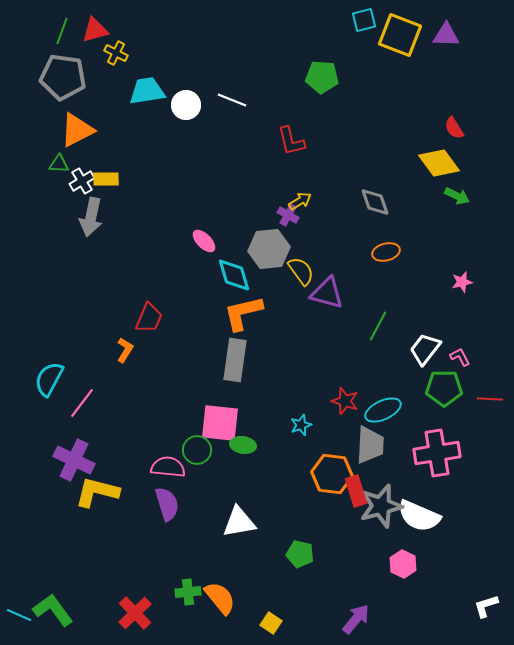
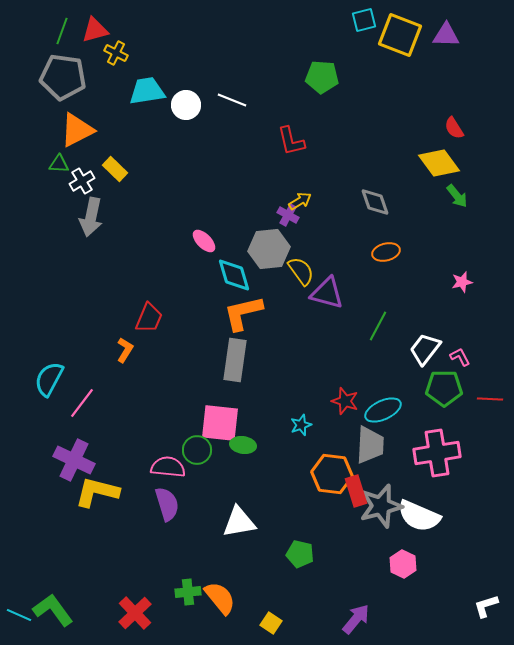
yellow rectangle at (106, 179): moved 9 px right, 10 px up; rotated 45 degrees clockwise
green arrow at (457, 196): rotated 25 degrees clockwise
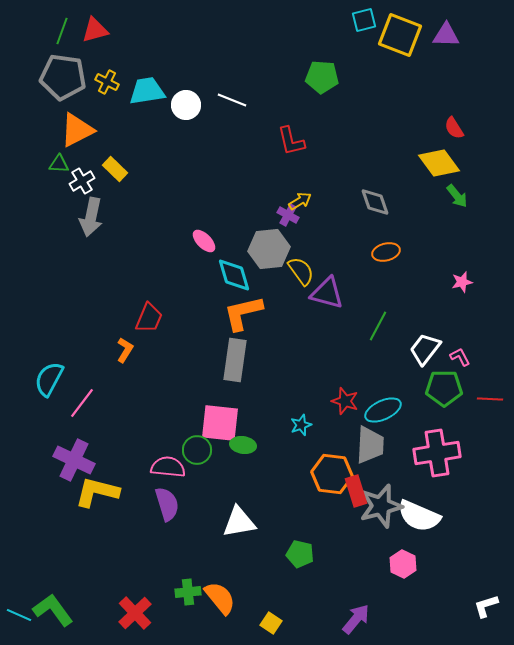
yellow cross at (116, 53): moved 9 px left, 29 px down
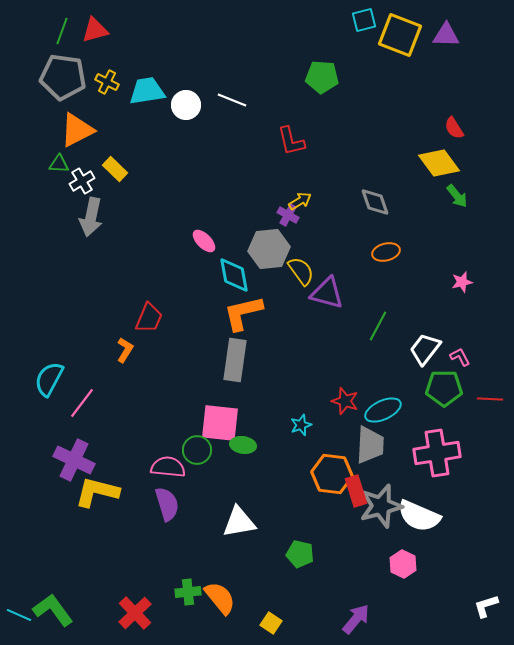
cyan diamond at (234, 275): rotated 6 degrees clockwise
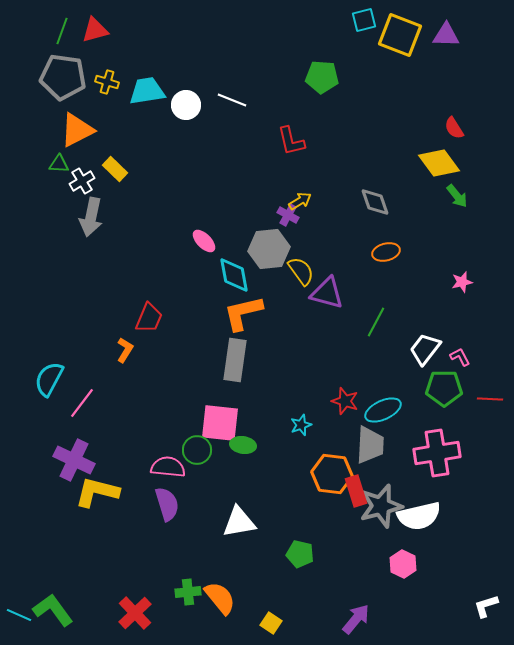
yellow cross at (107, 82): rotated 10 degrees counterclockwise
green line at (378, 326): moved 2 px left, 4 px up
white semicircle at (419, 516): rotated 36 degrees counterclockwise
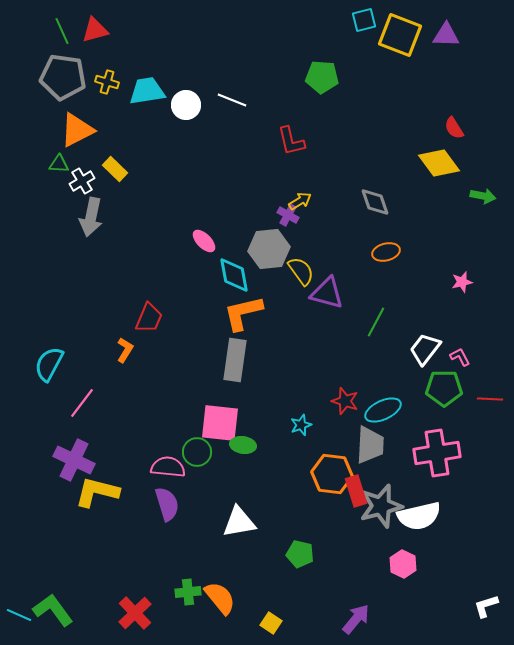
green line at (62, 31): rotated 44 degrees counterclockwise
green arrow at (457, 196): moved 26 px right; rotated 40 degrees counterclockwise
cyan semicircle at (49, 379): moved 15 px up
green circle at (197, 450): moved 2 px down
